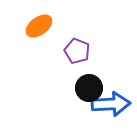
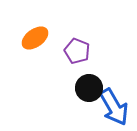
orange ellipse: moved 4 px left, 12 px down
blue arrow: moved 3 px right, 3 px down; rotated 63 degrees clockwise
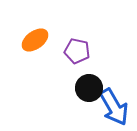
orange ellipse: moved 2 px down
purple pentagon: rotated 10 degrees counterclockwise
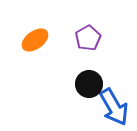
purple pentagon: moved 11 px right, 13 px up; rotated 30 degrees clockwise
black circle: moved 4 px up
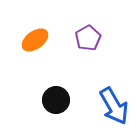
black circle: moved 33 px left, 16 px down
blue arrow: moved 1 px up
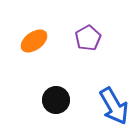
orange ellipse: moved 1 px left, 1 px down
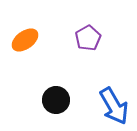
orange ellipse: moved 9 px left, 1 px up
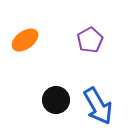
purple pentagon: moved 2 px right, 2 px down
blue arrow: moved 16 px left
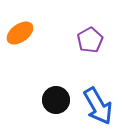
orange ellipse: moved 5 px left, 7 px up
